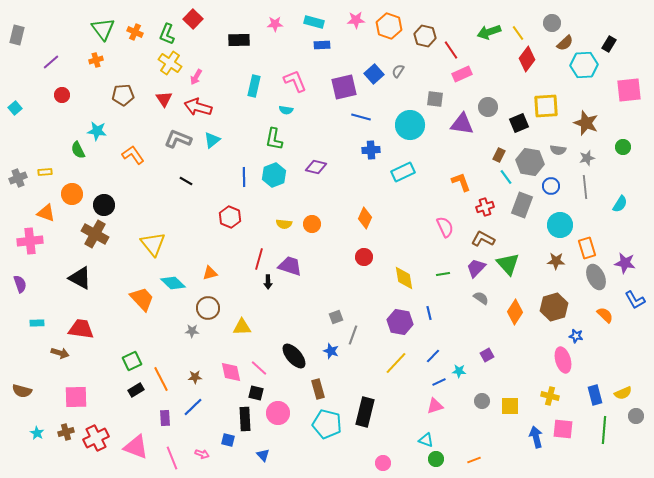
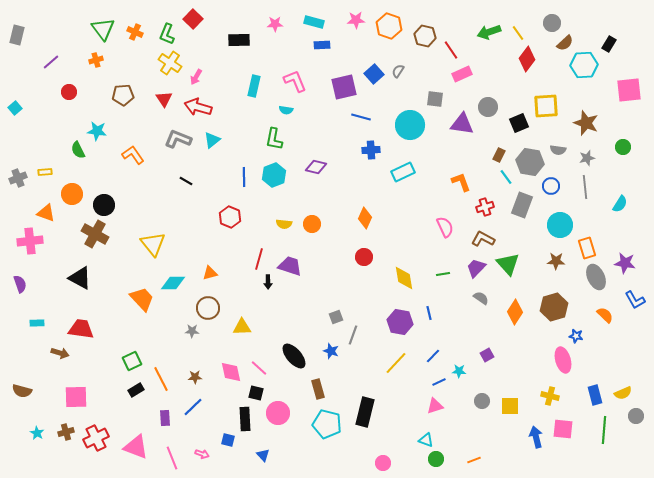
red circle at (62, 95): moved 7 px right, 3 px up
cyan diamond at (173, 283): rotated 45 degrees counterclockwise
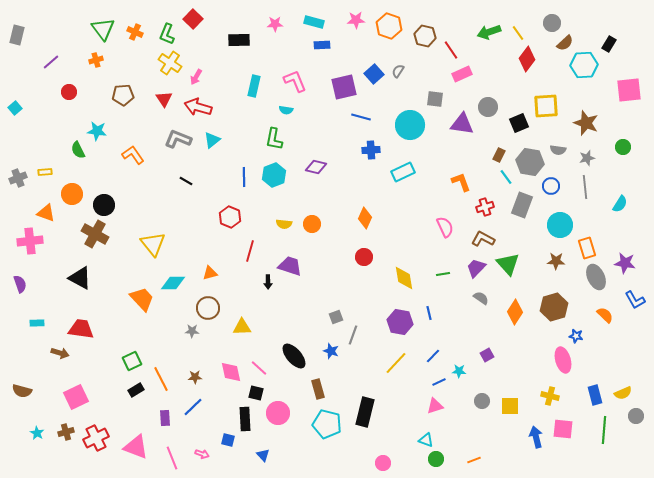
red line at (259, 259): moved 9 px left, 8 px up
pink square at (76, 397): rotated 25 degrees counterclockwise
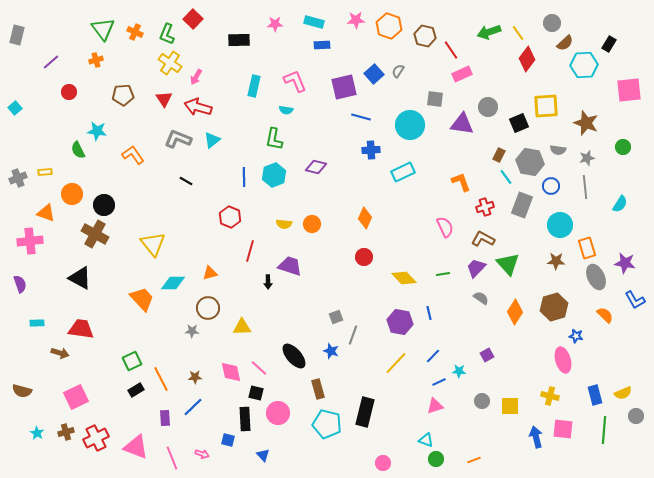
yellow diamond at (404, 278): rotated 35 degrees counterclockwise
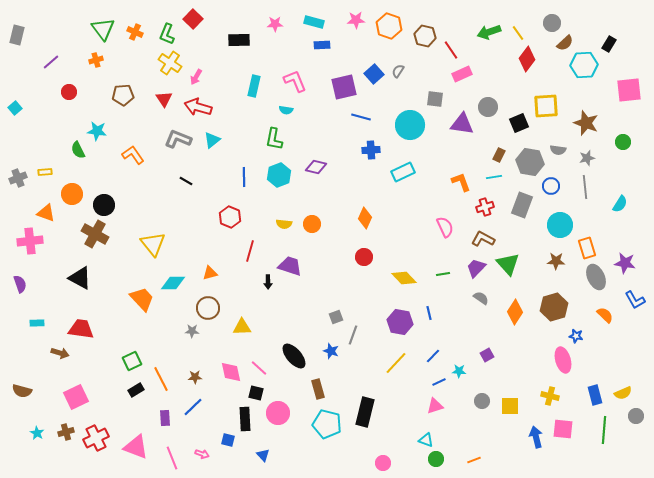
green circle at (623, 147): moved 5 px up
cyan hexagon at (274, 175): moved 5 px right
cyan line at (506, 177): moved 12 px left; rotated 63 degrees counterclockwise
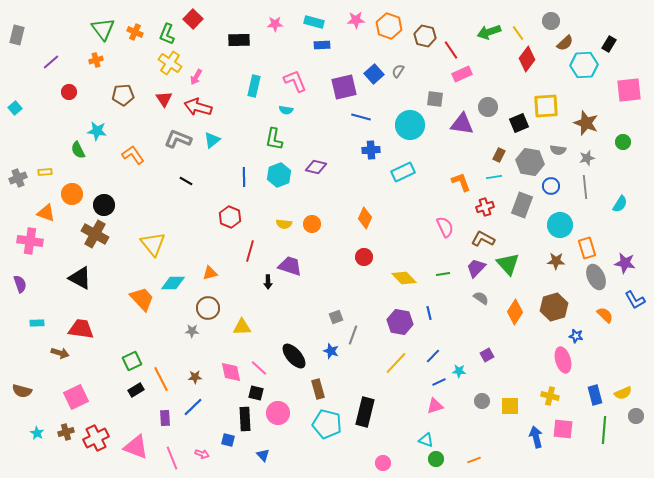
gray circle at (552, 23): moved 1 px left, 2 px up
pink cross at (30, 241): rotated 15 degrees clockwise
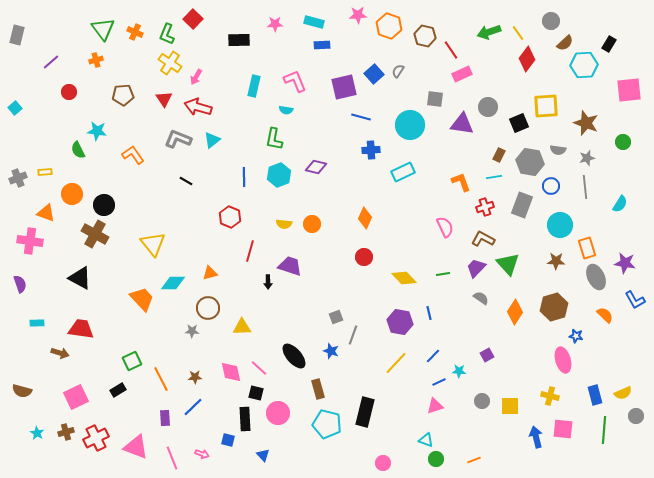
pink star at (356, 20): moved 2 px right, 5 px up
black rectangle at (136, 390): moved 18 px left
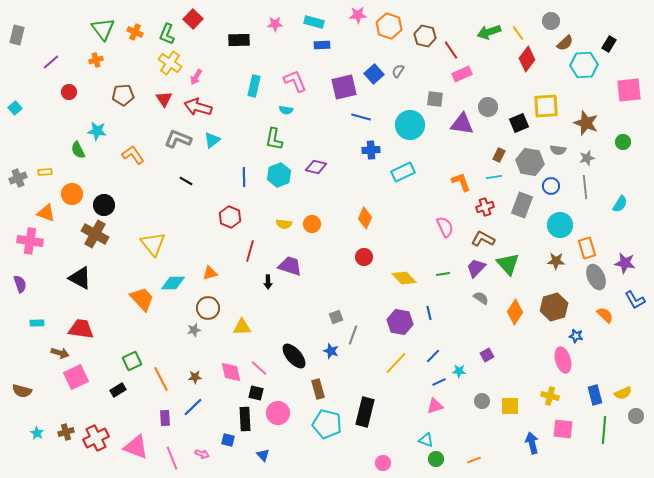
gray star at (192, 331): moved 2 px right, 1 px up; rotated 16 degrees counterclockwise
pink square at (76, 397): moved 20 px up
blue arrow at (536, 437): moved 4 px left, 6 px down
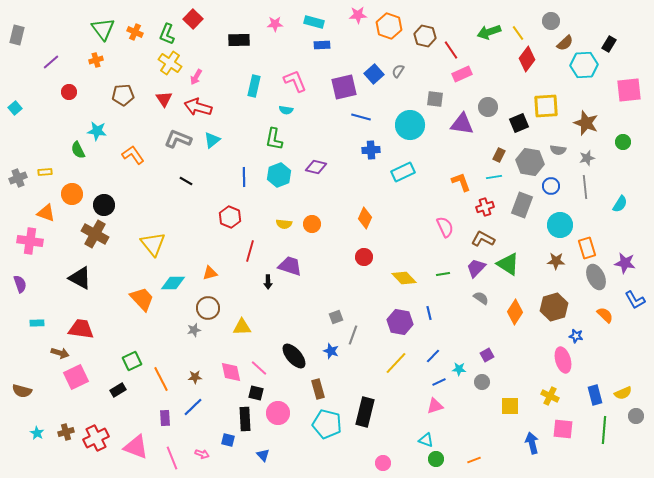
green triangle at (508, 264): rotated 15 degrees counterclockwise
cyan star at (459, 371): moved 2 px up
yellow cross at (550, 396): rotated 12 degrees clockwise
gray circle at (482, 401): moved 19 px up
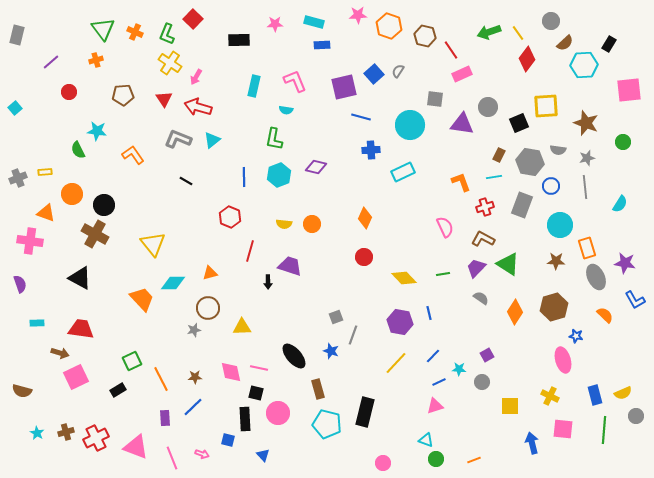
pink line at (259, 368): rotated 30 degrees counterclockwise
